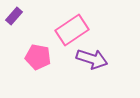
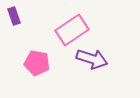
purple rectangle: rotated 60 degrees counterclockwise
pink pentagon: moved 1 px left, 6 px down
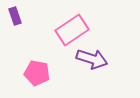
purple rectangle: moved 1 px right
pink pentagon: moved 10 px down
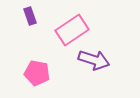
purple rectangle: moved 15 px right
purple arrow: moved 2 px right, 1 px down
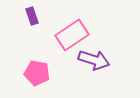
purple rectangle: moved 2 px right
pink rectangle: moved 5 px down
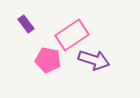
purple rectangle: moved 6 px left, 8 px down; rotated 18 degrees counterclockwise
pink pentagon: moved 11 px right, 13 px up
